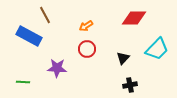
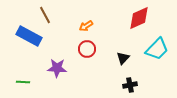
red diamond: moved 5 px right; rotated 25 degrees counterclockwise
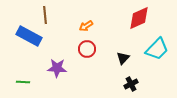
brown line: rotated 24 degrees clockwise
black cross: moved 1 px right, 1 px up; rotated 16 degrees counterclockwise
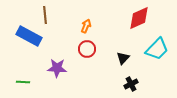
orange arrow: rotated 144 degrees clockwise
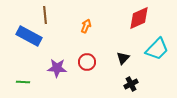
red circle: moved 13 px down
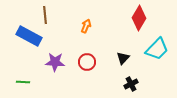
red diamond: rotated 35 degrees counterclockwise
purple star: moved 2 px left, 6 px up
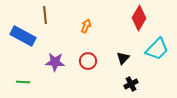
blue rectangle: moved 6 px left
red circle: moved 1 px right, 1 px up
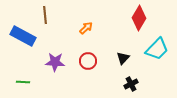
orange arrow: moved 2 px down; rotated 24 degrees clockwise
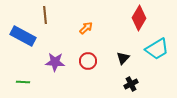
cyan trapezoid: rotated 15 degrees clockwise
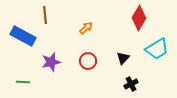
purple star: moved 4 px left; rotated 18 degrees counterclockwise
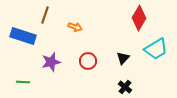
brown line: rotated 24 degrees clockwise
orange arrow: moved 11 px left, 1 px up; rotated 64 degrees clockwise
blue rectangle: rotated 10 degrees counterclockwise
cyan trapezoid: moved 1 px left
black cross: moved 6 px left, 3 px down; rotated 24 degrees counterclockwise
